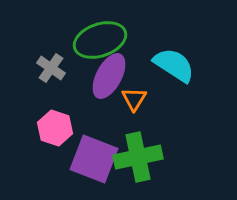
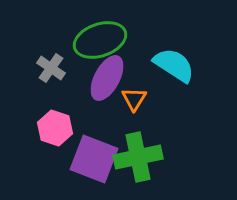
purple ellipse: moved 2 px left, 2 px down
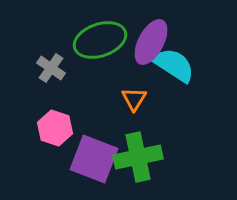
purple ellipse: moved 44 px right, 36 px up
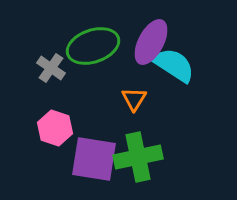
green ellipse: moved 7 px left, 6 px down
purple square: rotated 12 degrees counterclockwise
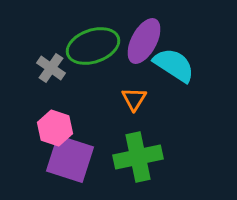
purple ellipse: moved 7 px left, 1 px up
purple square: moved 24 px left; rotated 9 degrees clockwise
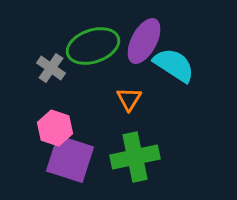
orange triangle: moved 5 px left
green cross: moved 3 px left
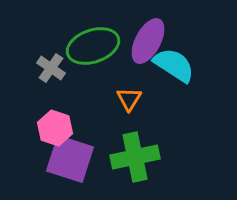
purple ellipse: moved 4 px right
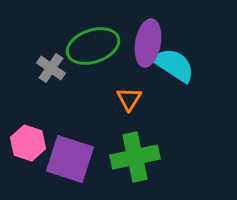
purple ellipse: moved 2 px down; rotated 18 degrees counterclockwise
pink hexagon: moved 27 px left, 15 px down
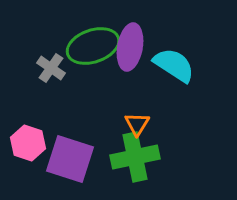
purple ellipse: moved 18 px left, 4 px down
orange triangle: moved 8 px right, 25 px down
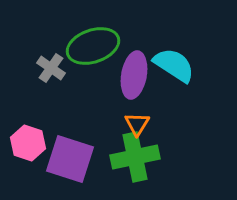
purple ellipse: moved 4 px right, 28 px down
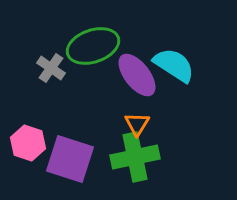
purple ellipse: moved 3 px right; rotated 48 degrees counterclockwise
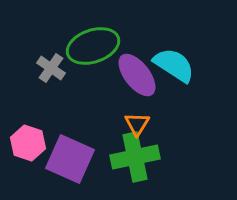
purple square: rotated 6 degrees clockwise
